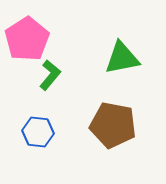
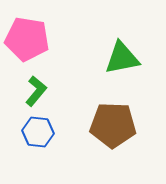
pink pentagon: rotated 30 degrees counterclockwise
green L-shape: moved 14 px left, 16 px down
brown pentagon: rotated 9 degrees counterclockwise
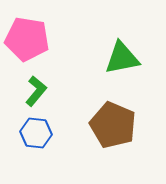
brown pentagon: rotated 21 degrees clockwise
blue hexagon: moved 2 px left, 1 px down
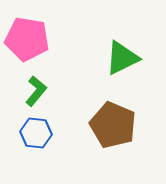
green triangle: rotated 15 degrees counterclockwise
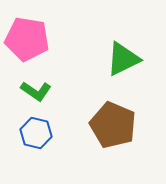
green triangle: moved 1 px right, 1 px down
green L-shape: rotated 84 degrees clockwise
blue hexagon: rotated 8 degrees clockwise
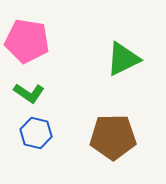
pink pentagon: moved 2 px down
green L-shape: moved 7 px left, 2 px down
brown pentagon: moved 12 px down; rotated 24 degrees counterclockwise
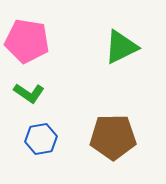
green triangle: moved 2 px left, 12 px up
blue hexagon: moved 5 px right, 6 px down; rotated 24 degrees counterclockwise
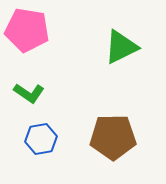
pink pentagon: moved 11 px up
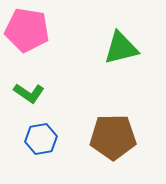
green triangle: moved 1 px down; rotated 12 degrees clockwise
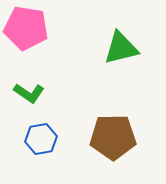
pink pentagon: moved 1 px left, 2 px up
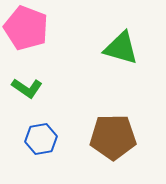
pink pentagon: rotated 12 degrees clockwise
green triangle: rotated 30 degrees clockwise
green L-shape: moved 2 px left, 5 px up
